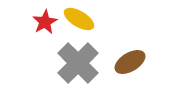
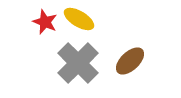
red star: rotated 20 degrees counterclockwise
brown ellipse: moved 1 px up; rotated 12 degrees counterclockwise
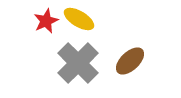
red star: moved 1 px right, 1 px up; rotated 25 degrees clockwise
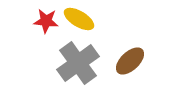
red star: rotated 30 degrees clockwise
gray cross: rotated 9 degrees clockwise
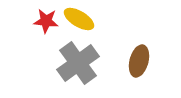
brown ellipse: moved 9 px right; rotated 32 degrees counterclockwise
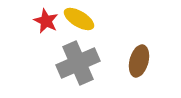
red star: rotated 20 degrees clockwise
gray cross: rotated 12 degrees clockwise
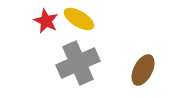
brown ellipse: moved 4 px right, 9 px down; rotated 12 degrees clockwise
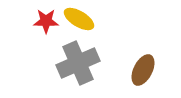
red star: rotated 25 degrees counterclockwise
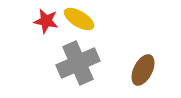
red star: rotated 10 degrees clockwise
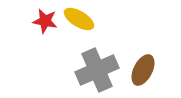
red star: moved 1 px left
gray cross: moved 19 px right, 7 px down
